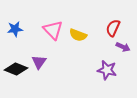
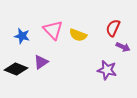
blue star: moved 7 px right, 7 px down; rotated 21 degrees clockwise
purple triangle: moved 2 px right; rotated 21 degrees clockwise
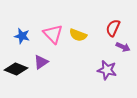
pink triangle: moved 4 px down
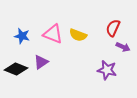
pink triangle: rotated 25 degrees counterclockwise
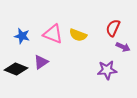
purple star: rotated 18 degrees counterclockwise
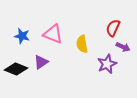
yellow semicircle: moved 4 px right, 9 px down; rotated 60 degrees clockwise
purple star: moved 6 px up; rotated 18 degrees counterclockwise
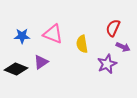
blue star: rotated 14 degrees counterclockwise
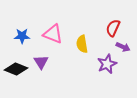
purple triangle: rotated 28 degrees counterclockwise
